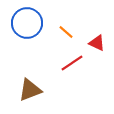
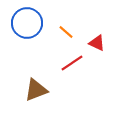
brown triangle: moved 6 px right
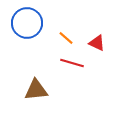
orange line: moved 6 px down
red line: rotated 50 degrees clockwise
brown triangle: rotated 15 degrees clockwise
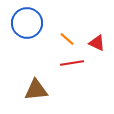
orange line: moved 1 px right, 1 px down
red line: rotated 25 degrees counterclockwise
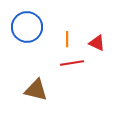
blue circle: moved 4 px down
orange line: rotated 49 degrees clockwise
brown triangle: rotated 20 degrees clockwise
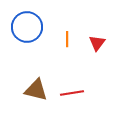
red triangle: rotated 42 degrees clockwise
red line: moved 30 px down
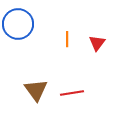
blue circle: moved 9 px left, 3 px up
brown triangle: rotated 40 degrees clockwise
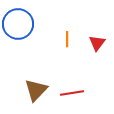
brown triangle: rotated 20 degrees clockwise
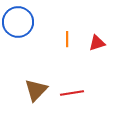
blue circle: moved 2 px up
red triangle: rotated 36 degrees clockwise
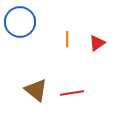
blue circle: moved 2 px right
red triangle: rotated 18 degrees counterclockwise
brown triangle: rotated 35 degrees counterclockwise
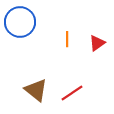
red line: rotated 25 degrees counterclockwise
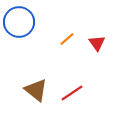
blue circle: moved 1 px left
orange line: rotated 49 degrees clockwise
red triangle: rotated 30 degrees counterclockwise
